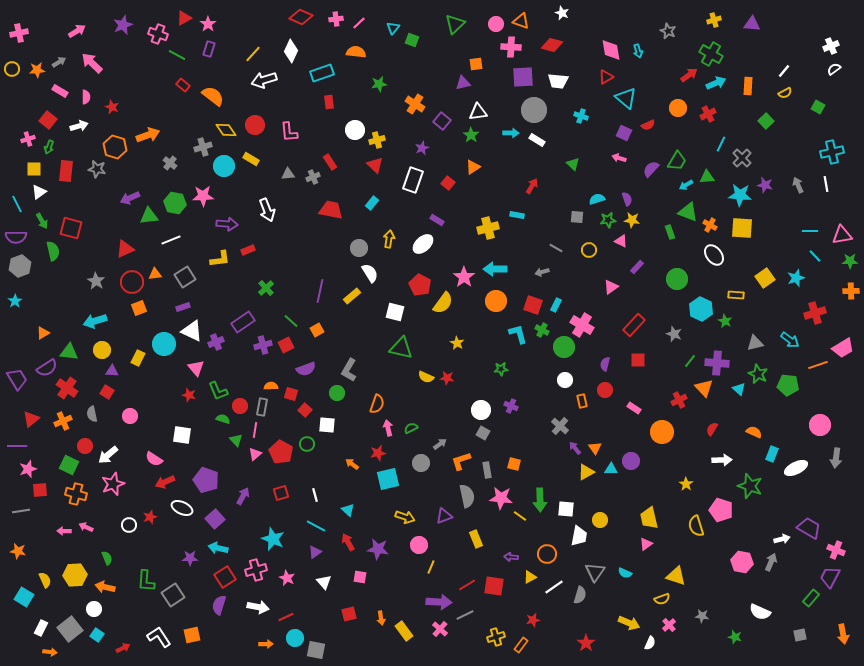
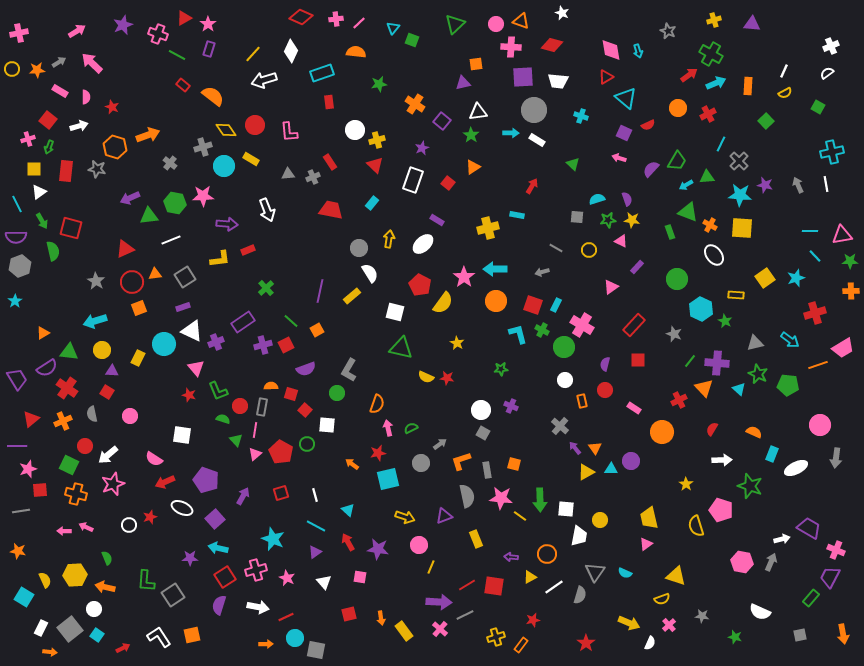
white semicircle at (834, 69): moved 7 px left, 4 px down
white line at (784, 71): rotated 16 degrees counterclockwise
gray cross at (742, 158): moved 3 px left, 3 px down
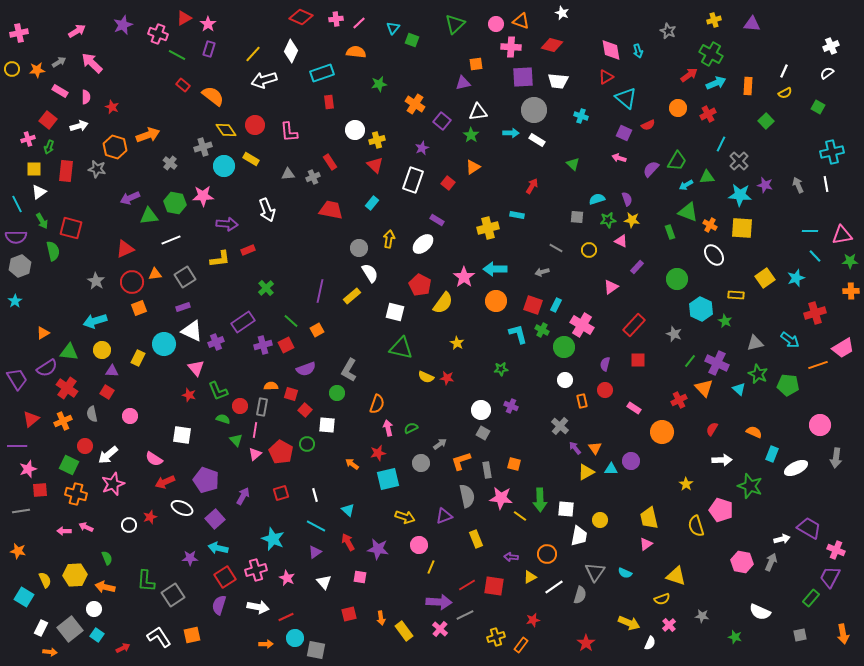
purple cross at (717, 363): rotated 20 degrees clockwise
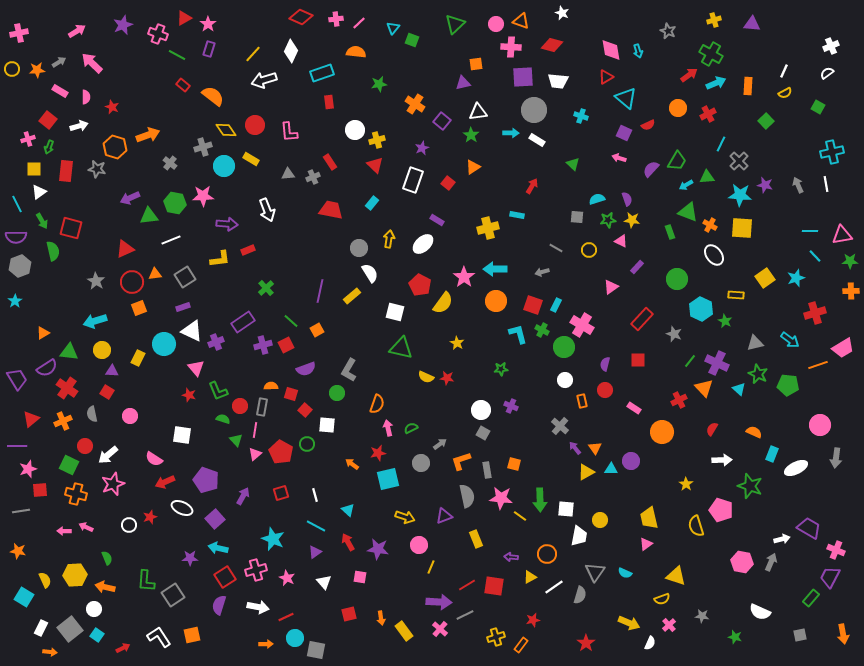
red rectangle at (634, 325): moved 8 px right, 6 px up
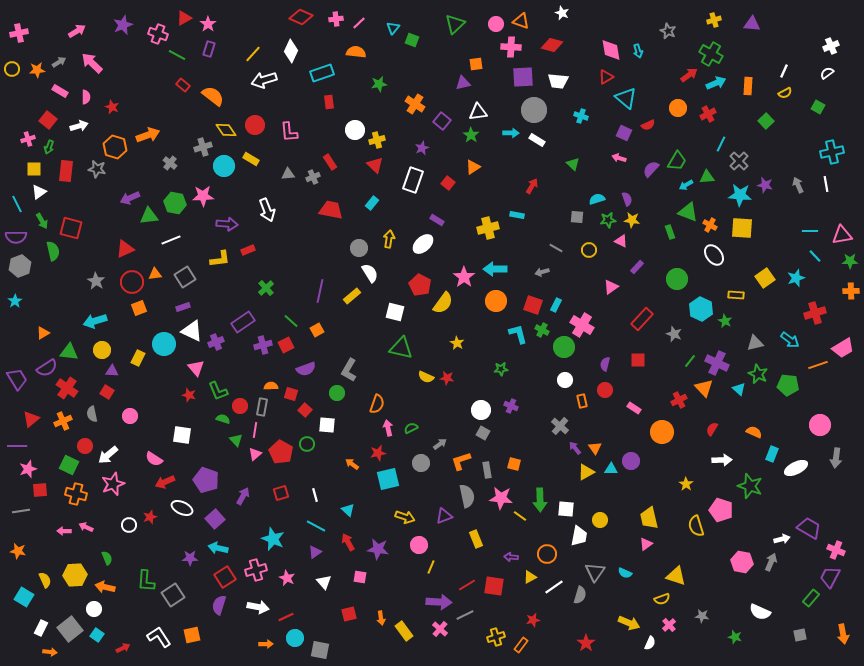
gray square at (316, 650): moved 4 px right
